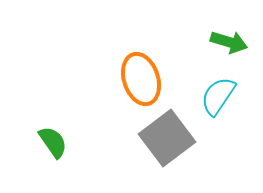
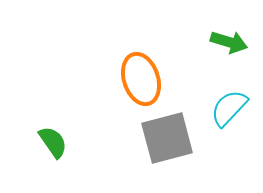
cyan semicircle: moved 11 px right, 12 px down; rotated 9 degrees clockwise
gray square: rotated 22 degrees clockwise
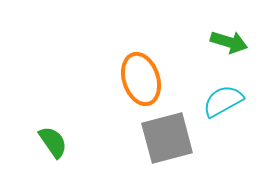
cyan semicircle: moved 6 px left, 7 px up; rotated 18 degrees clockwise
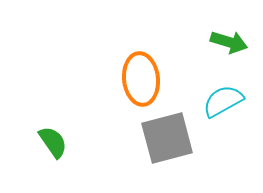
orange ellipse: rotated 12 degrees clockwise
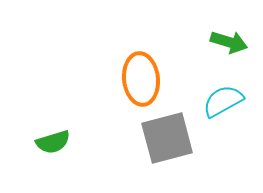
green semicircle: rotated 108 degrees clockwise
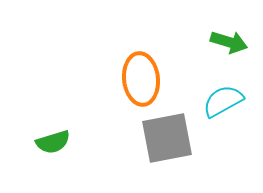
gray square: rotated 4 degrees clockwise
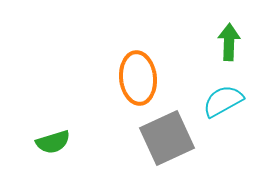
green arrow: rotated 105 degrees counterclockwise
orange ellipse: moved 3 px left, 1 px up
gray square: rotated 14 degrees counterclockwise
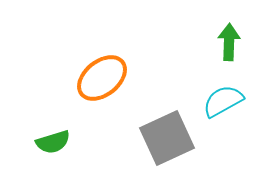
orange ellipse: moved 36 px left; rotated 57 degrees clockwise
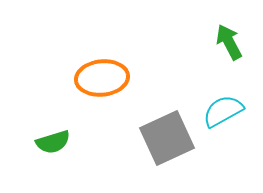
green arrow: rotated 30 degrees counterclockwise
orange ellipse: rotated 33 degrees clockwise
cyan semicircle: moved 10 px down
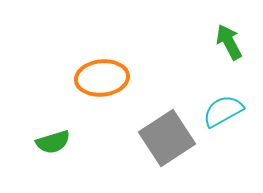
gray square: rotated 8 degrees counterclockwise
